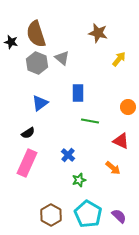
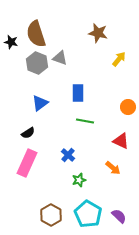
gray triangle: moved 2 px left; rotated 21 degrees counterclockwise
green line: moved 5 px left
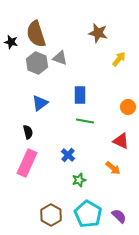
blue rectangle: moved 2 px right, 2 px down
black semicircle: moved 1 px up; rotated 72 degrees counterclockwise
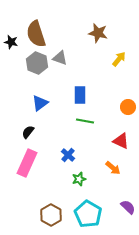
black semicircle: rotated 128 degrees counterclockwise
green star: moved 1 px up
purple semicircle: moved 9 px right, 9 px up
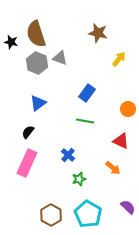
blue rectangle: moved 7 px right, 2 px up; rotated 36 degrees clockwise
blue triangle: moved 2 px left
orange circle: moved 2 px down
